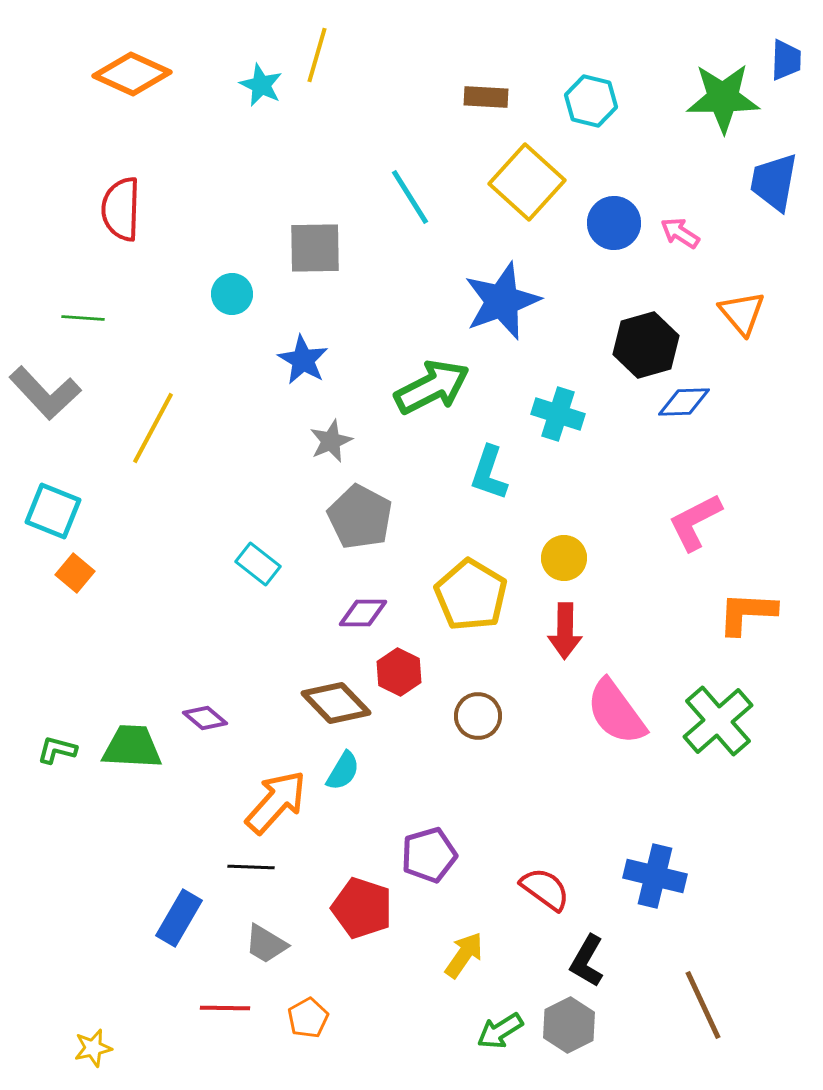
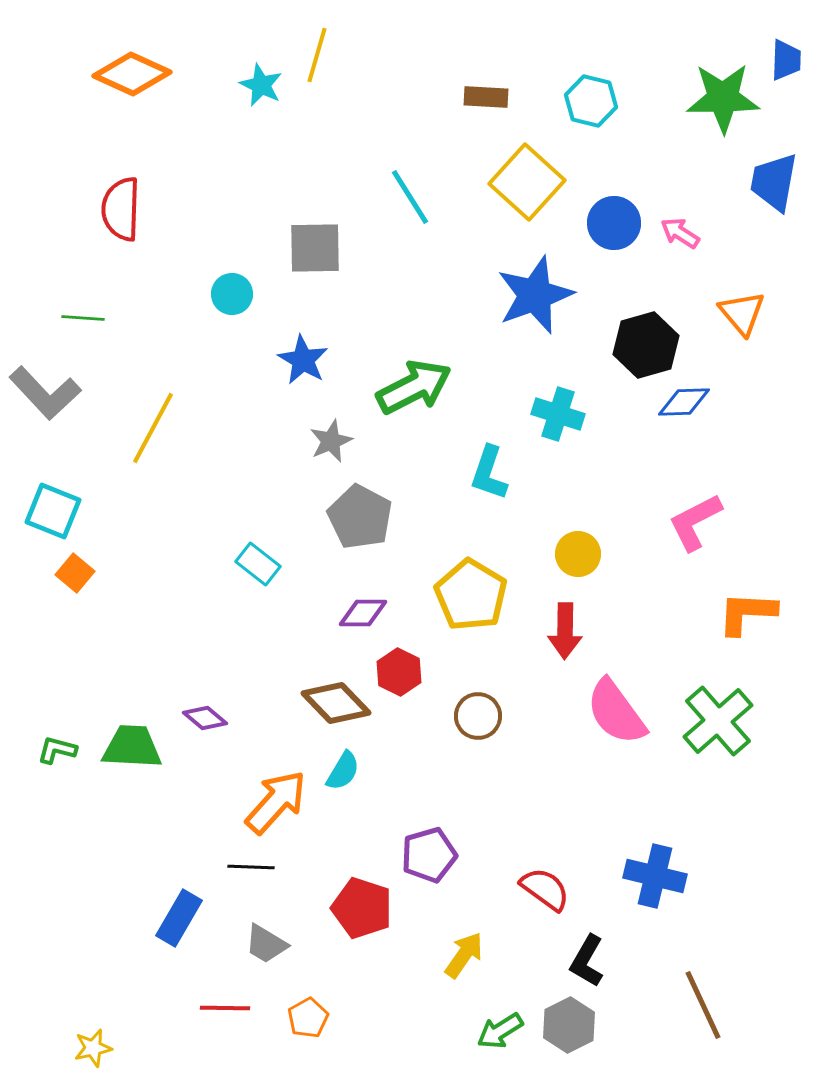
blue star at (502, 301): moved 33 px right, 6 px up
green arrow at (432, 387): moved 18 px left
yellow circle at (564, 558): moved 14 px right, 4 px up
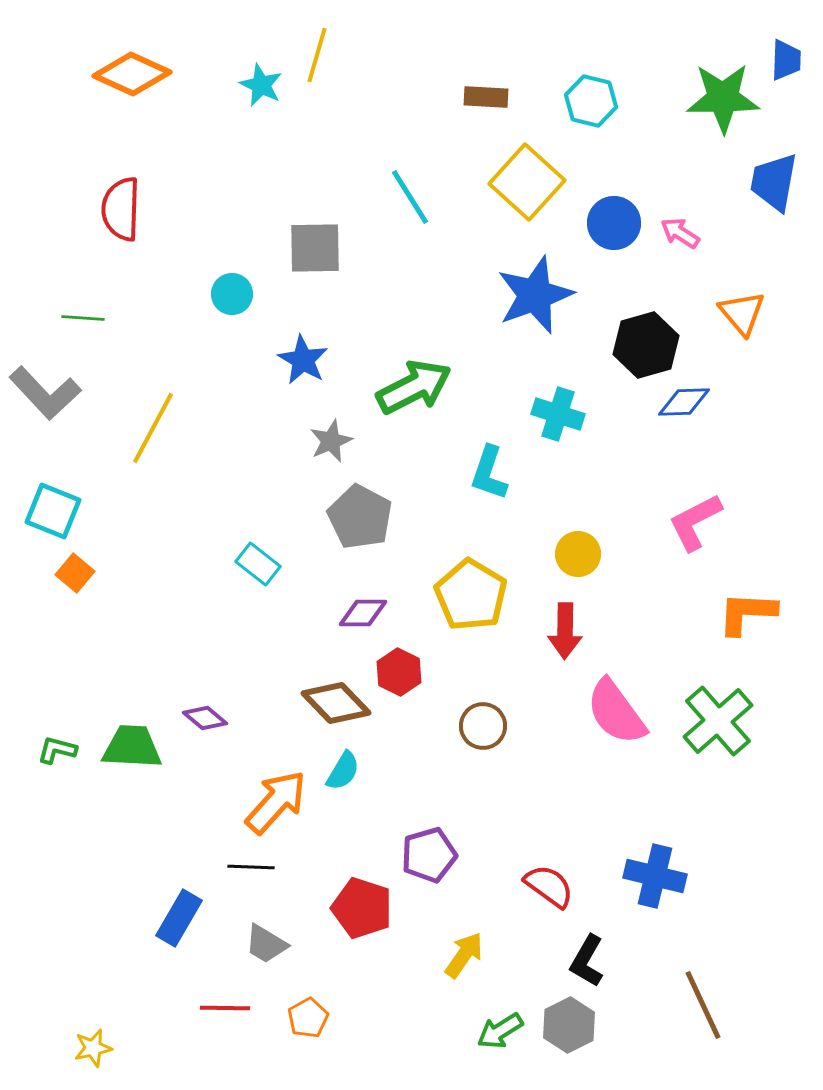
brown circle at (478, 716): moved 5 px right, 10 px down
red semicircle at (545, 889): moved 4 px right, 3 px up
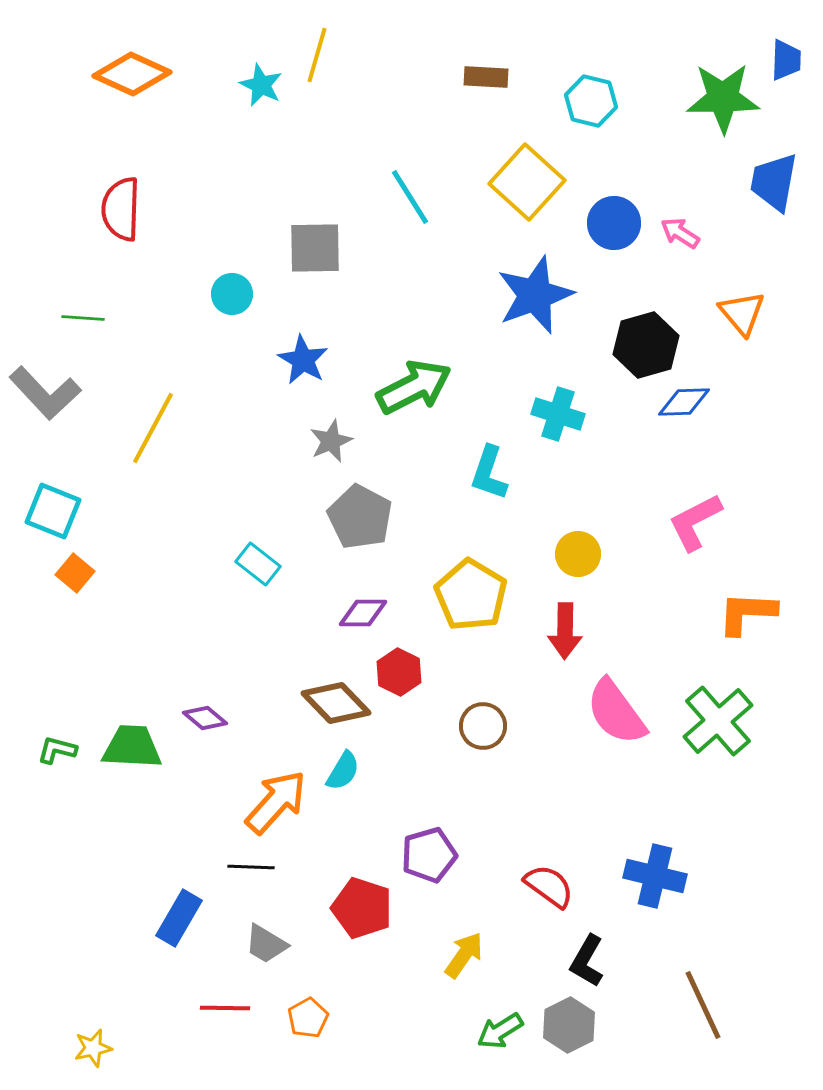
brown rectangle at (486, 97): moved 20 px up
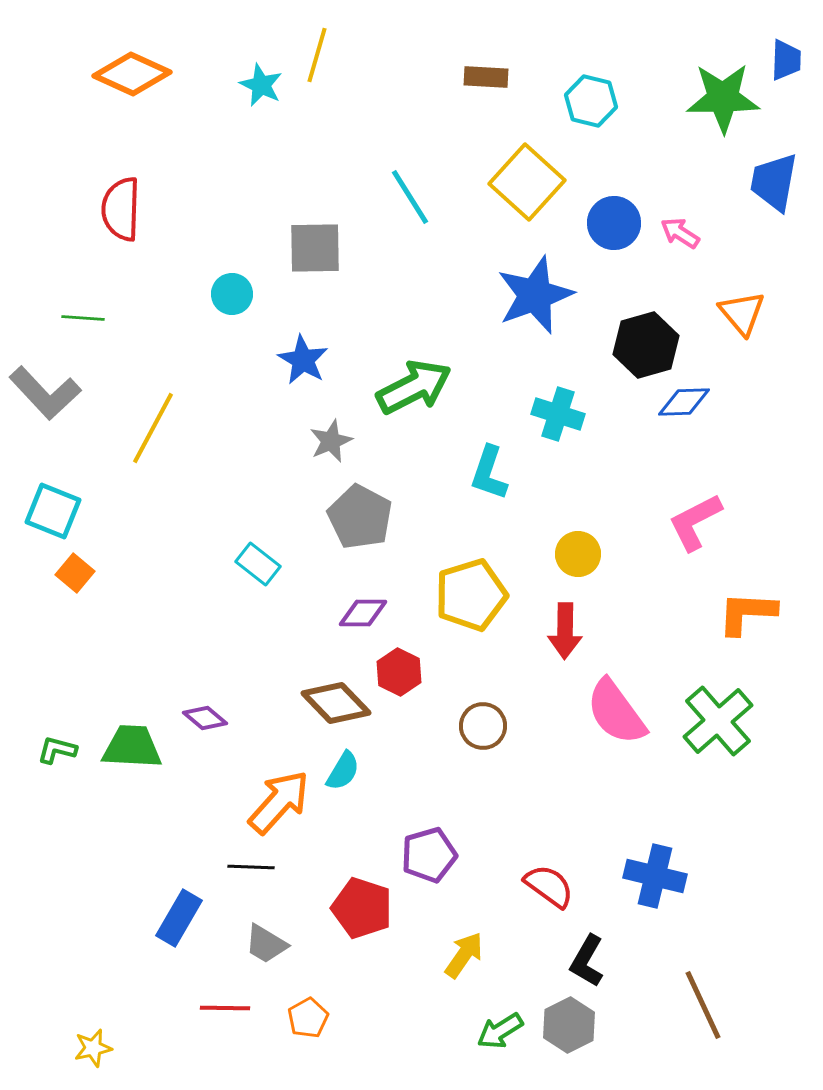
yellow pentagon at (471, 595): rotated 24 degrees clockwise
orange arrow at (276, 802): moved 3 px right
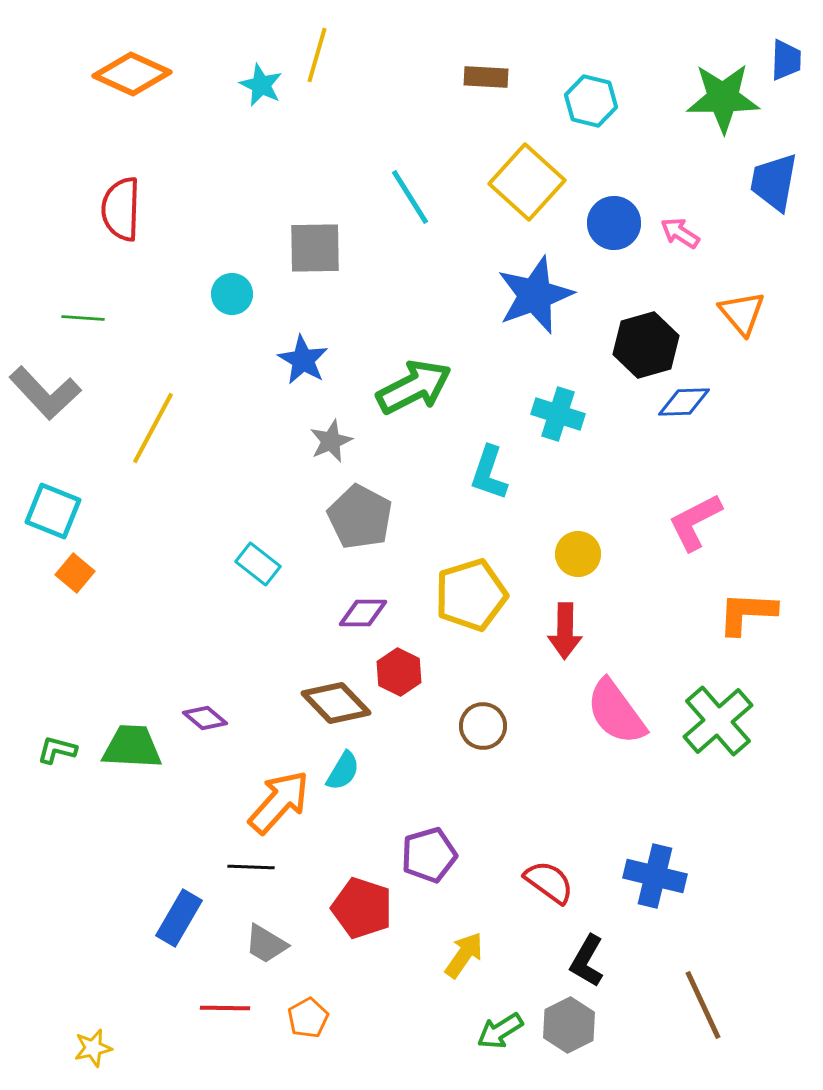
red semicircle at (549, 886): moved 4 px up
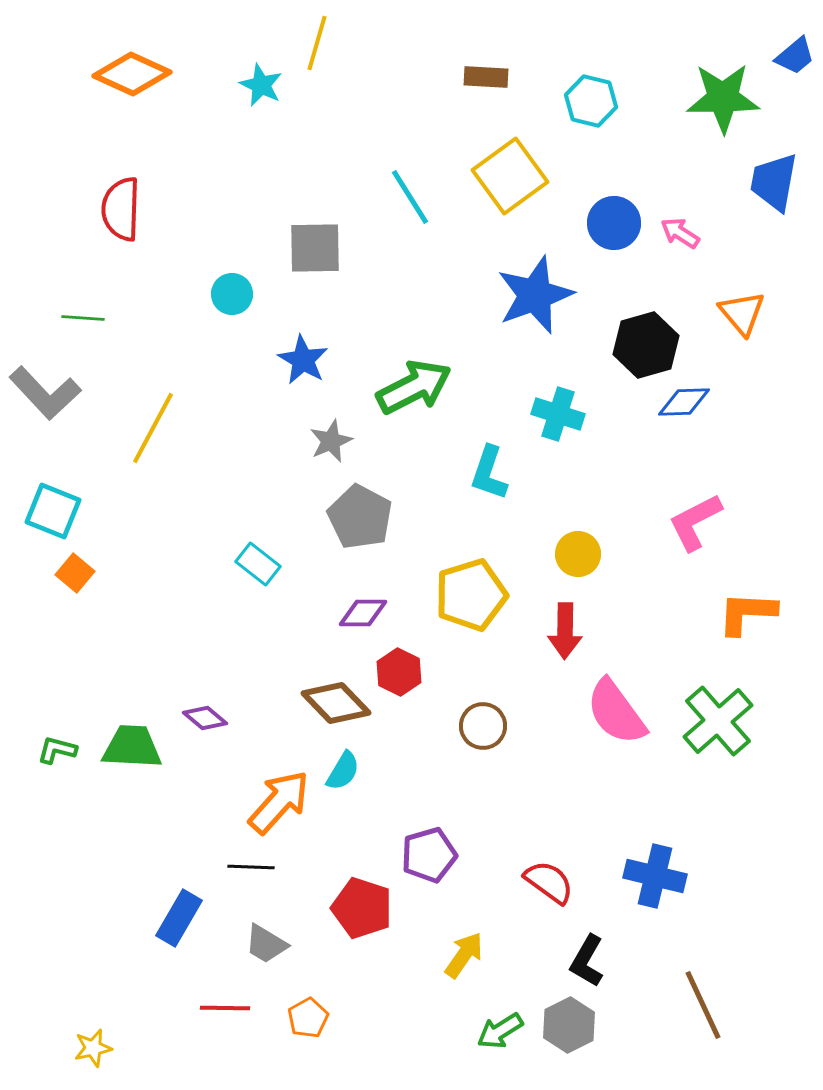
yellow line at (317, 55): moved 12 px up
blue trapezoid at (786, 60): moved 9 px right, 4 px up; rotated 48 degrees clockwise
yellow square at (527, 182): moved 17 px left, 6 px up; rotated 12 degrees clockwise
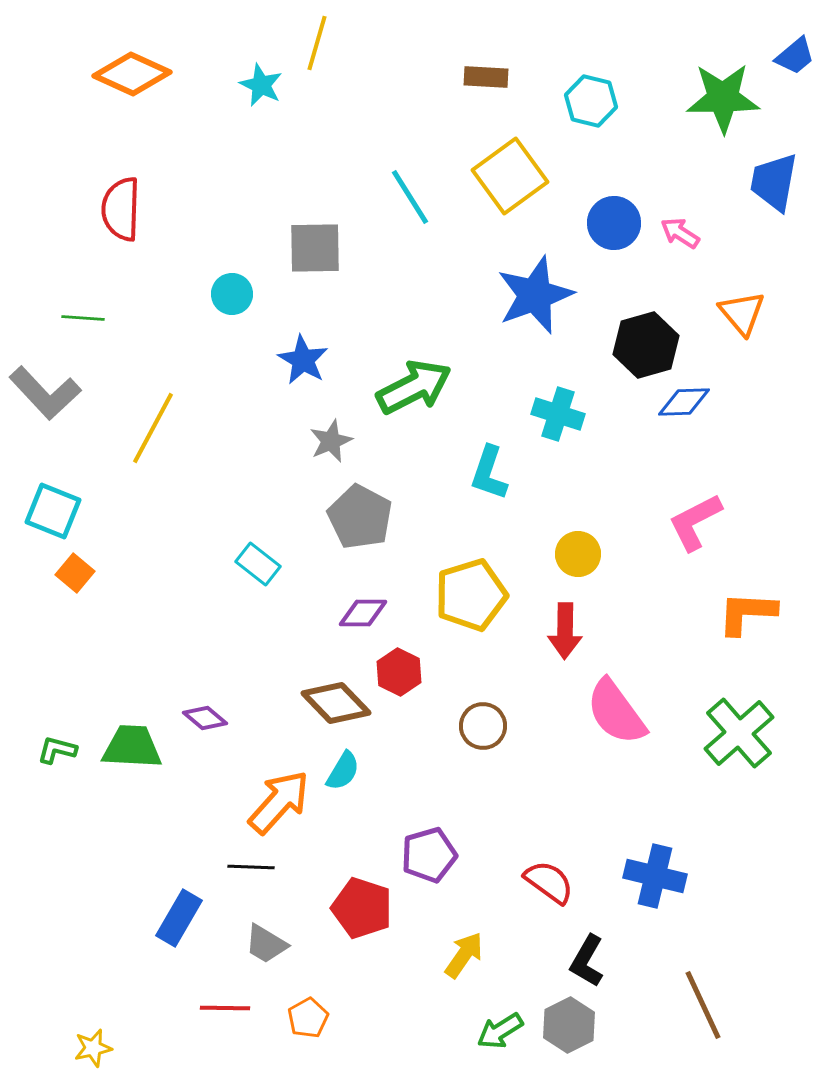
green cross at (718, 721): moved 21 px right, 12 px down
